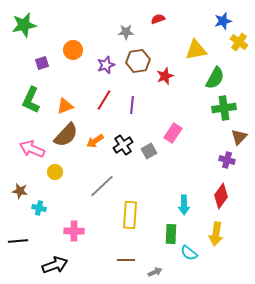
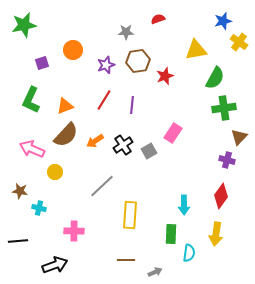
cyan semicircle: rotated 120 degrees counterclockwise
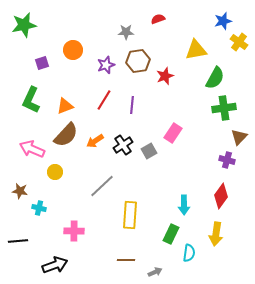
green rectangle: rotated 24 degrees clockwise
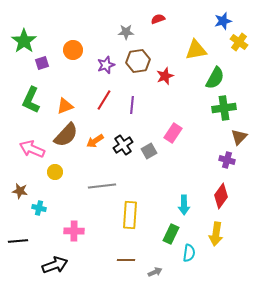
green star: moved 16 px down; rotated 25 degrees counterclockwise
gray line: rotated 36 degrees clockwise
